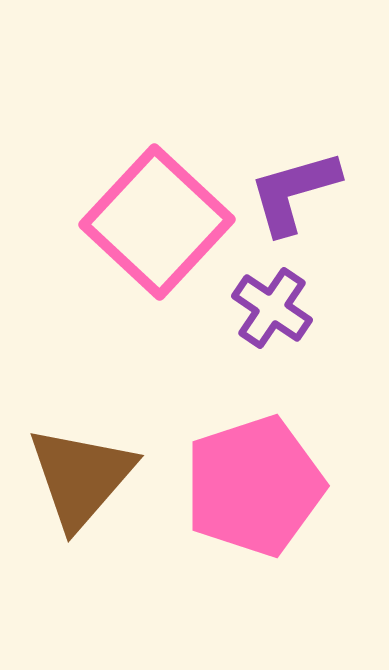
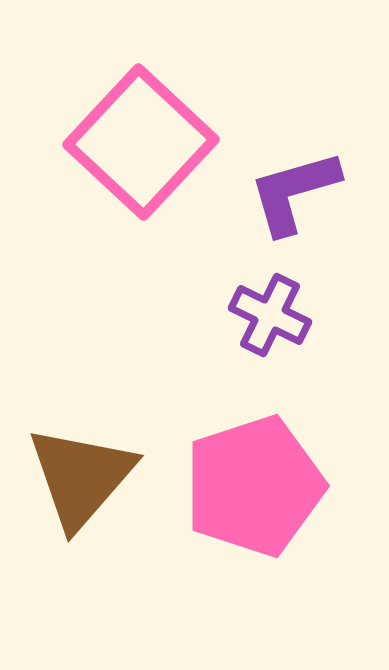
pink square: moved 16 px left, 80 px up
purple cross: moved 2 px left, 7 px down; rotated 8 degrees counterclockwise
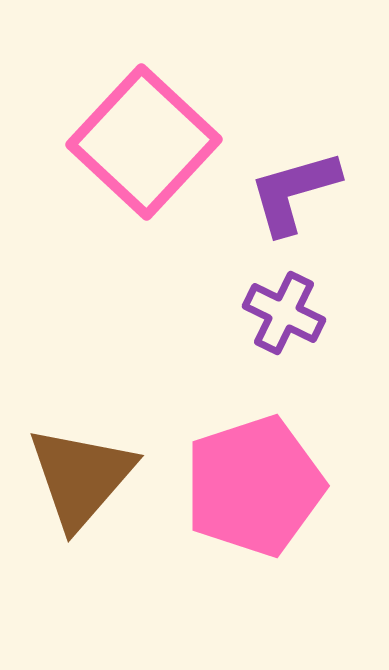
pink square: moved 3 px right
purple cross: moved 14 px right, 2 px up
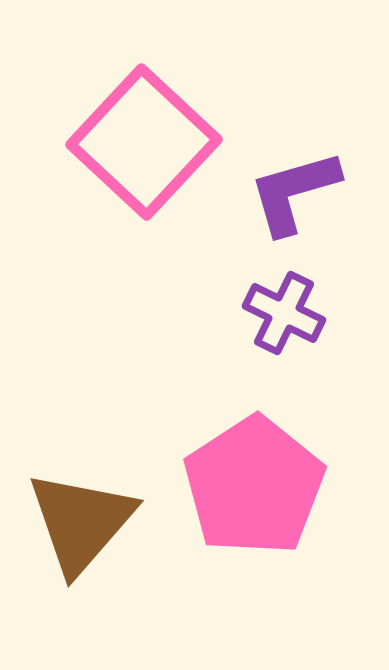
brown triangle: moved 45 px down
pink pentagon: rotated 15 degrees counterclockwise
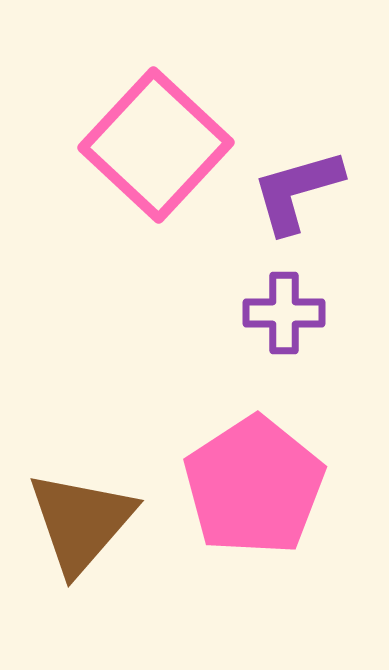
pink square: moved 12 px right, 3 px down
purple L-shape: moved 3 px right, 1 px up
purple cross: rotated 26 degrees counterclockwise
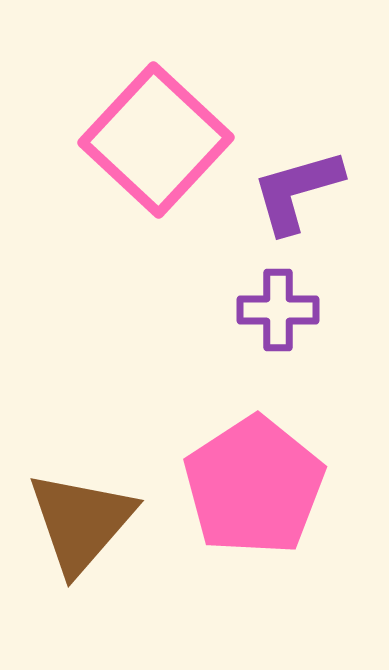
pink square: moved 5 px up
purple cross: moved 6 px left, 3 px up
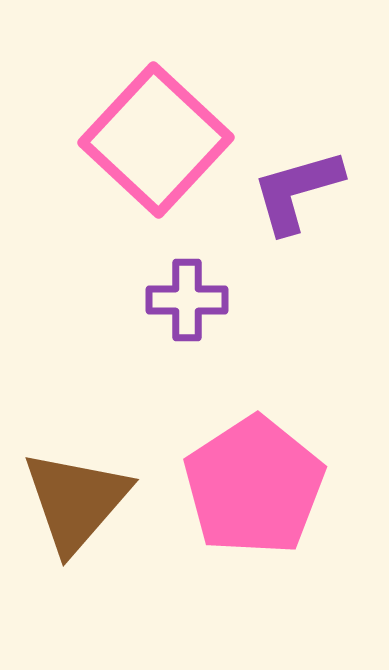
purple cross: moved 91 px left, 10 px up
brown triangle: moved 5 px left, 21 px up
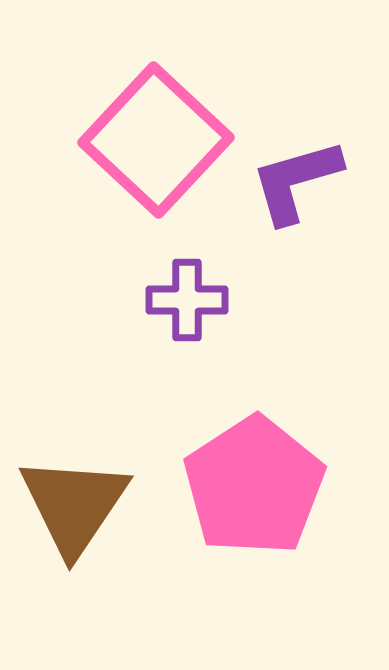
purple L-shape: moved 1 px left, 10 px up
brown triangle: moved 2 px left, 4 px down; rotated 7 degrees counterclockwise
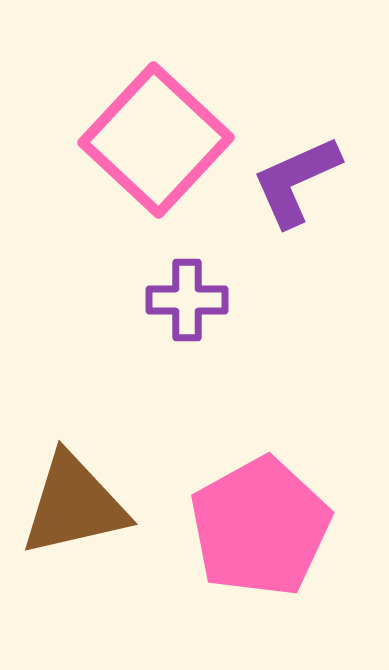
purple L-shape: rotated 8 degrees counterclockwise
pink pentagon: moved 6 px right, 41 px down; rotated 4 degrees clockwise
brown triangle: rotated 43 degrees clockwise
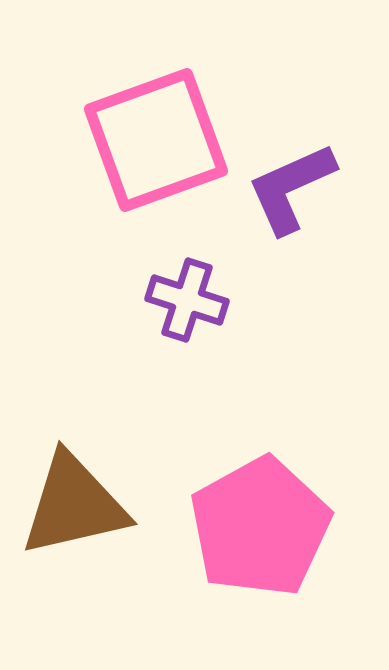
pink square: rotated 27 degrees clockwise
purple L-shape: moved 5 px left, 7 px down
purple cross: rotated 18 degrees clockwise
